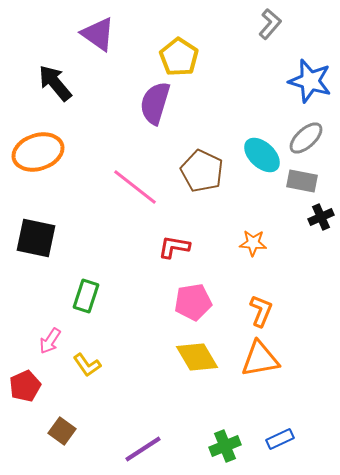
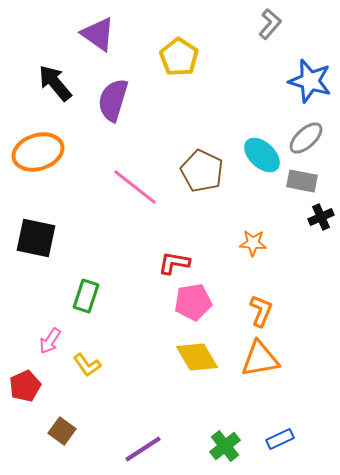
purple semicircle: moved 42 px left, 3 px up
red L-shape: moved 16 px down
green cross: rotated 16 degrees counterclockwise
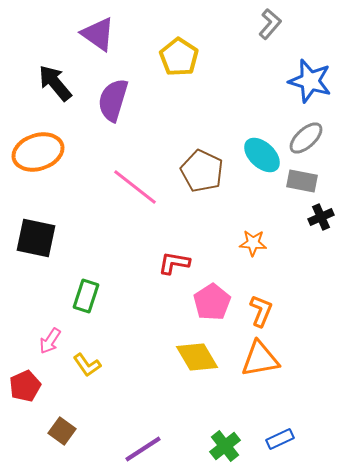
pink pentagon: moved 19 px right; rotated 24 degrees counterclockwise
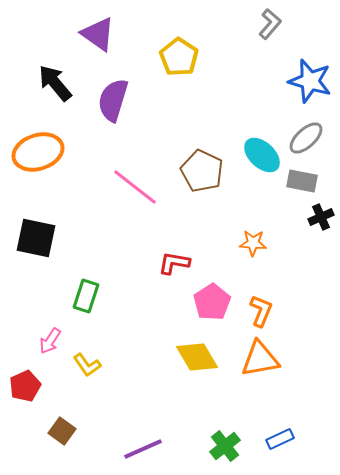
purple line: rotated 9 degrees clockwise
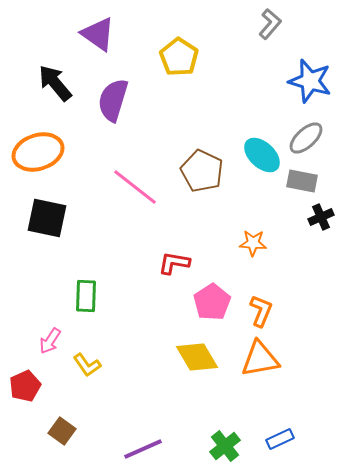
black square: moved 11 px right, 20 px up
green rectangle: rotated 16 degrees counterclockwise
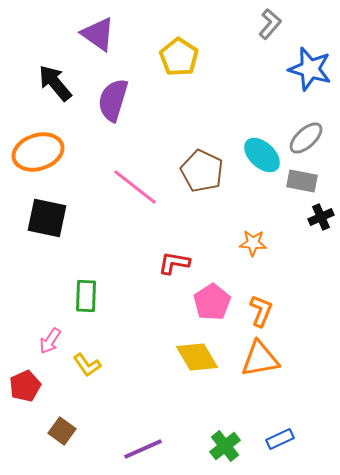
blue star: moved 12 px up
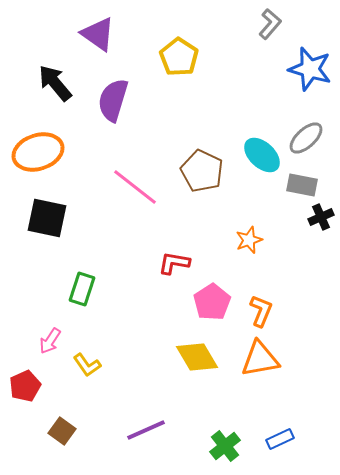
gray rectangle: moved 4 px down
orange star: moved 4 px left, 3 px up; rotated 24 degrees counterclockwise
green rectangle: moved 4 px left, 7 px up; rotated 16 degrees clockwise
purple line: moved 3 px right, 19 px up
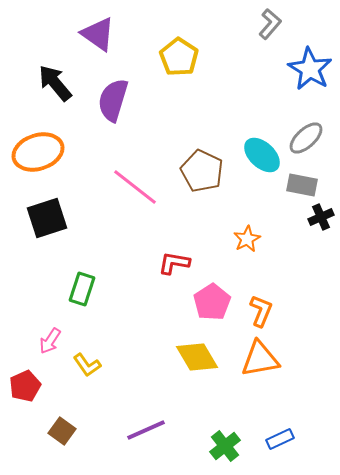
blue star: rotated 15 degrees clockwise
black square: rotated 30 degrees counterclockwise
orange star: moved 2 px left, 1 px up; rotated 8 degrees counterclockwise
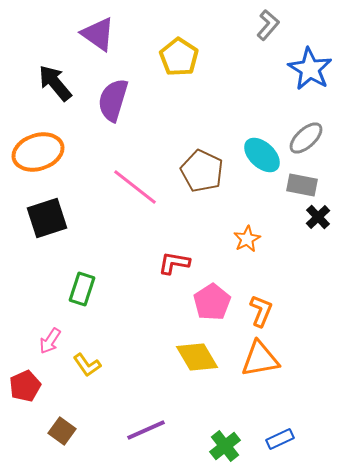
gray L-shape: moved 2 px left, 1 px down
black cross: moved 3 px left; rotated 20 degrees counterclockwise
